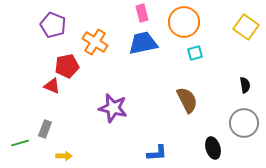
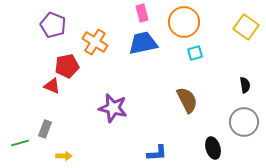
gray circle: moved 1 px up
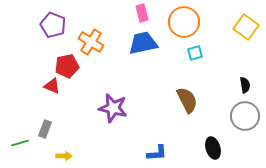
orange cross: moved 4 px left
gray circle: moved 1 px right, 6 px up
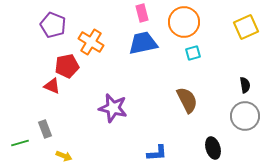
yellow square: rotated 30 degrees clockwise
cyan square: moved 2 px left
gray rectangle: rotated 42 degrees counterclockwise
yellow arrow: rotated 21 degrees clockwise
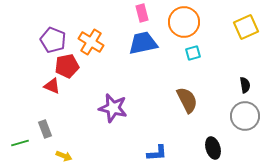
purple pentagon: moved 15 px down
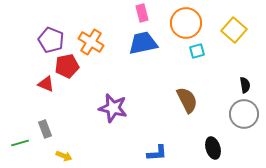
orange circle: moved 2 px right, 1 px down
yellow square: moved 12 px left, 3 px down; rotated 25 degrees counterclockwise
purple pentagon: moved 2 px left
cyan square: moved 4 px right, 2 px up
red triangle: moved 6 px left, 2 px up
gray circle: moved 1 px left, 2 px up
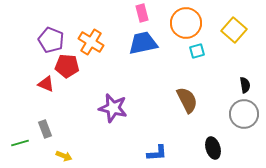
red pentagon: rotated 15 degrees clockwise
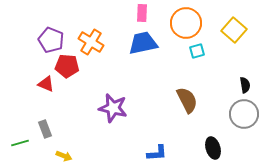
pink rectangle: rotated 18 degrees clockwise
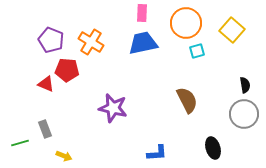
yellow square: moved 2 px left
red pentagon: moved 4 px down
